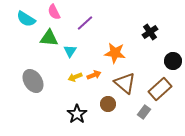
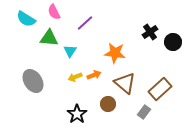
black circle: moved 19 px up
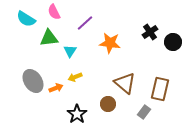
green triangle: rotated 12 degrees counterclockwise
orange star: moved 5 px left, 10 px up
orange arrow: moved 38 px left, 13 px down
brown rectangle: rotated 35 degrees counterclockwise
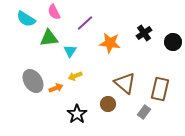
black cross: moved 6 px left, 1 px down
yellow arrow: moved 1 px up
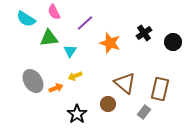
orange star: rotated 10 degrees clockwise
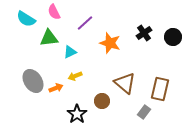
black circle: moved 5 px up
cyan triangle: moved 1 px down; rotated 32 degrees clockwise
brown circle: moved 6 px left, 3 px up
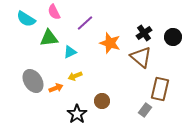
brown triangle: moved 16 px right, 26 px up
gray rectangle: moved 1 px right, 2 px up
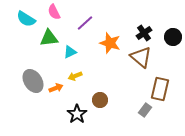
brown circle: moved 2 px left, 1 px up
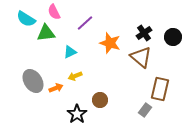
green triangle: moved 3 px left, 5 px up
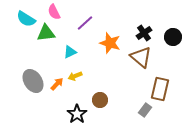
orange arrow: moved 1 px right, 4 px up; rotated 24 degrees counterclockwise
